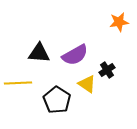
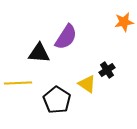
orange star: moved 5 px right
purple semicircle: moved 9 px left, 18 px up; rotated 28 degrees counterclockwise
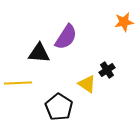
black pentagon: moved 2 px right, 7 px down
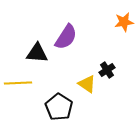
black triangle: moved 2 px left
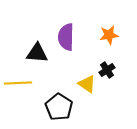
orange star: moved 15 px left, 13 px down
purple semicircle: rotated 148 degrees clockwise
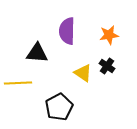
purple semicircle: moved 1 px right, 6 px up
black cross: moved 4 px up; rotated 21 degrees counterclockwise
yellow triangle: moved 4 px left, 11 px up
black pentagon: rotated 12 degrees clockwise
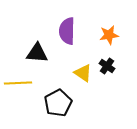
black pentagon: moved 1 px left, 4 px up
